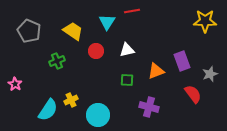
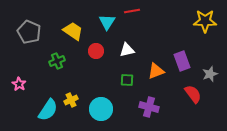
gray pentagon: moved 1 px down
pink star: moved 4 px right
cyan circle: moved 3 px right, 6 px up
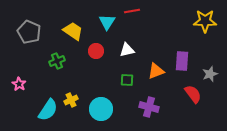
purple rectangle: rotated 24 degrees clockwise
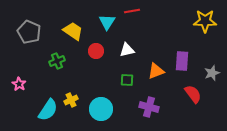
gray star: moved 2 px right, 1 px up
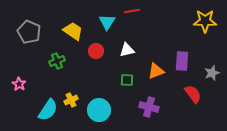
cyan circle: moved 2 px left, 1 px down
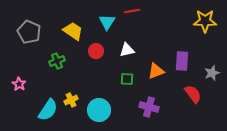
green square: moved 1 px up
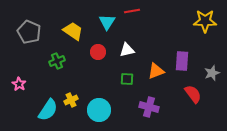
red circle: moved 2 px right, 1 px down
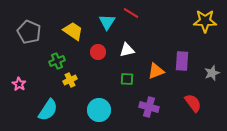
red line: moved 1 px left, 2 px down; rotated 42 degrees clockwise
red semicircle: moved 9 px down
yellow cross: moved 1 px left, 20 px up
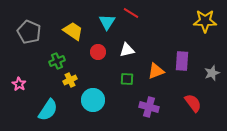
cyan circle: moved 6 px left, 10 px up
